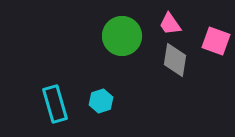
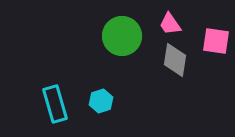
pink square: rotated 12 degrees counterclockwise
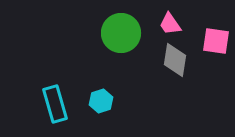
green circle: moved 1 px left, 3 px up
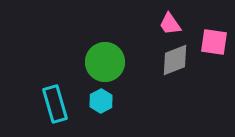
green circle: moved 16 px left, 29 px down
pink square: moved 2 px left, 1 px down
gray diamond: rotated 60 degrees clockwise
cyan hexagon: rotated 10 degrees counterclockwise
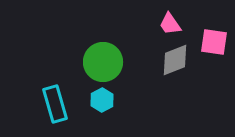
green circle: moved 2 px left
cyan hexagon: moved 1 px right, 1 px up
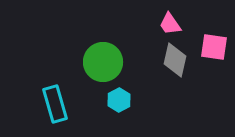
pink square: moved 5 px down
gray diamond: rotated 56 degrees counterclockwise
cyan hexagon: moved 17 px right
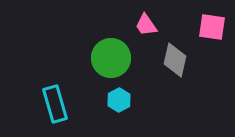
pink trapezoid: moved 24 px left, 1 px down
pink square: moved 2 px left, 20 px up
green circle: moved 8 px right, 4 px up
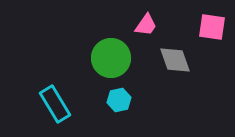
pink trapezoid: rotated 110 degrees counterclockwise
gray diamond: rotated 32 degrees counterclockwise
cyan hexagon: rotated 15 degrees clockwise
cyan rectangle: rotated 15 degrees counterclockwise
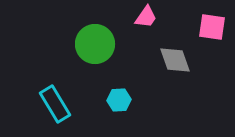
pink trapezoid: moved 8 px up
green circle: moved 16 px left, 14 px up
cyan hexagon: rotated 10 degrees clockwise
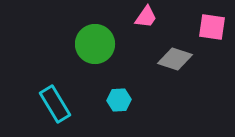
gray diamond: moved 1 px up; rotated 52 degrees counterclockwise
